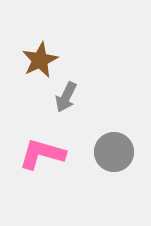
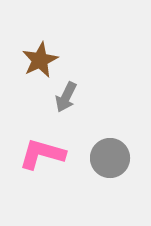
gray circle: moved 4 px left, 6 px down
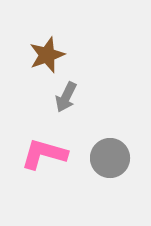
brown star: moved 7 px right, 5 px up; rotated 6 degrees clockwise
pink L-shape: moved 2 px right
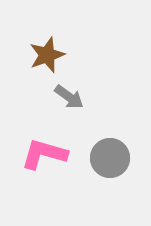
gray arrow: moved 3 px right; rotated 80 degrees counterclockwise
